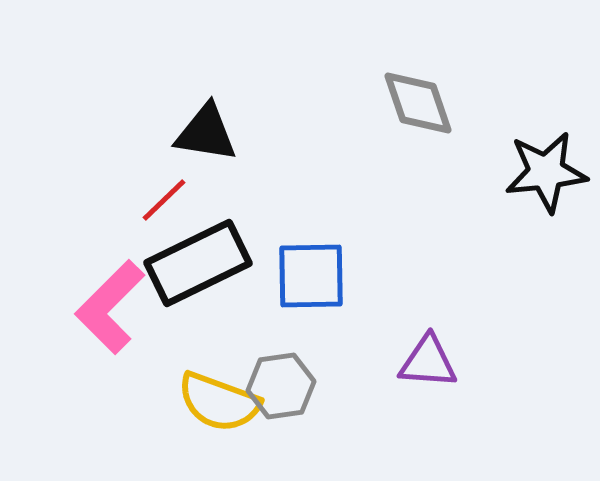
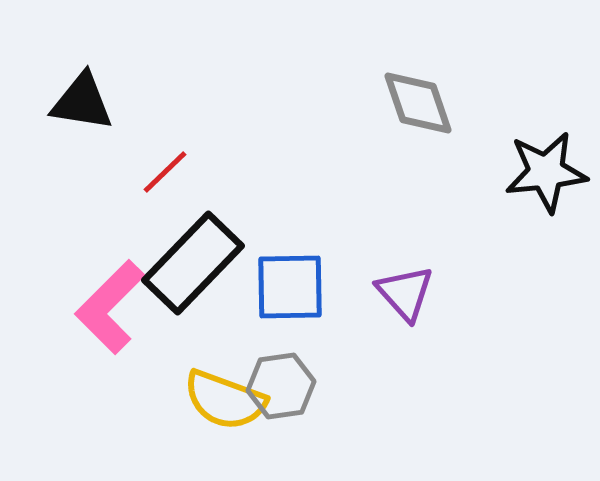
black triangle: moved 124 px left, 31 px up
red line: moved 1 px right, 28 px up
black rectangle: moved 5 px left; rotated 20 degrees counterclockwise
blue square: moved 21 px left, 11 px down
purple triangle: moved 23 px left, 69 px up; rotated 44 degrees clockwise
yellow semicircle: moved 6 px right, 2 px up
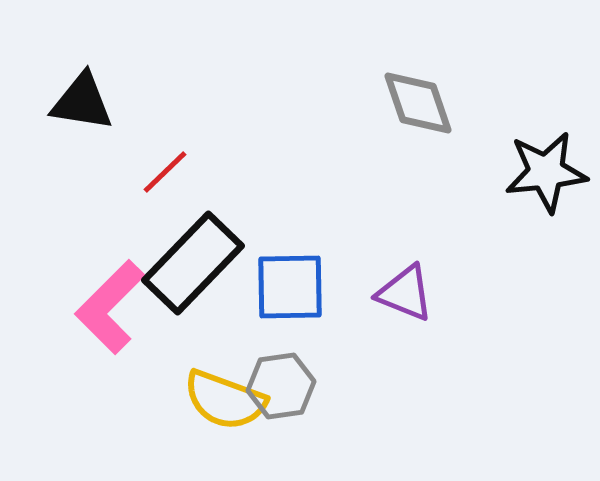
purple triangle: rotated 26 degrees counterclockwise
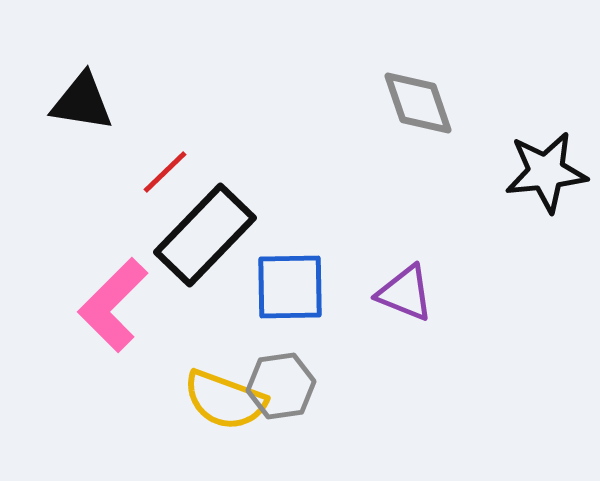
black rectangle: moved 12 px right, 28 px up
pink L-shape: moved 3 px right, 2 px up
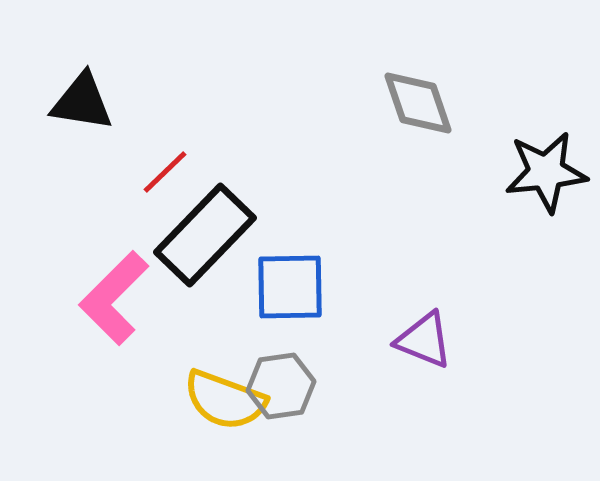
purple triangle: moved 19 px right, 47 px down
pink L-shape: moved 1 px right, 7 px up
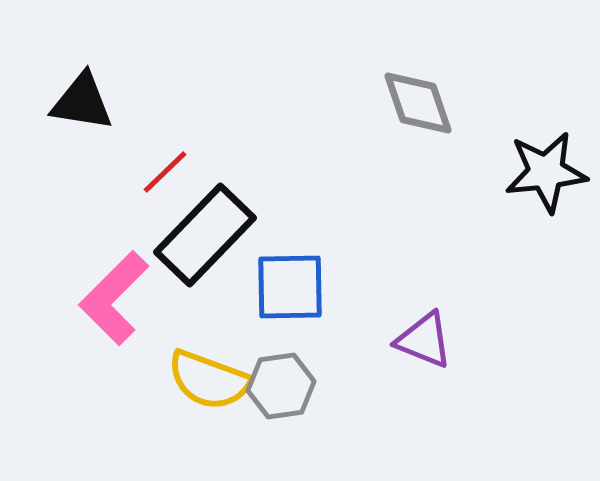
yellow semicircle: moved 16 px left, 20 px up
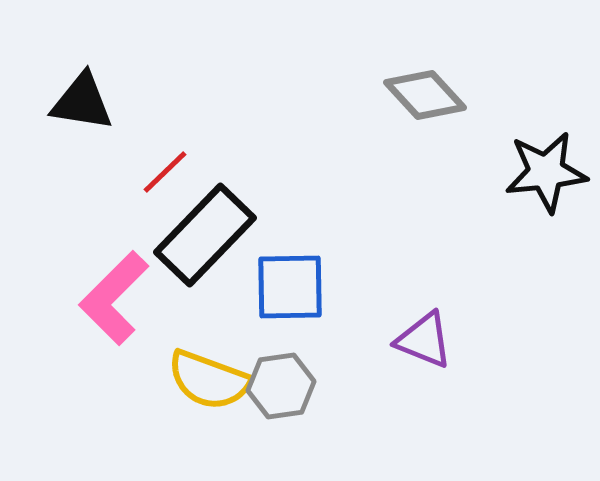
gray diamond: moved 7 px right, 8 px up; rotated 24 degrees counterclockwise
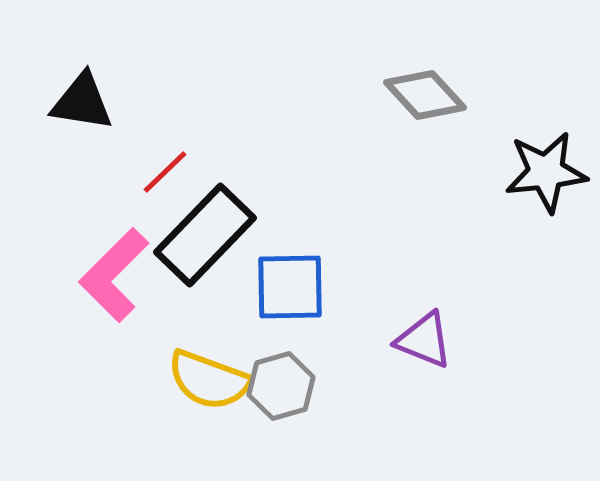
pink L-shape: moved 23 px up
gray hexagon: rotated 8 degrees counterclockwise
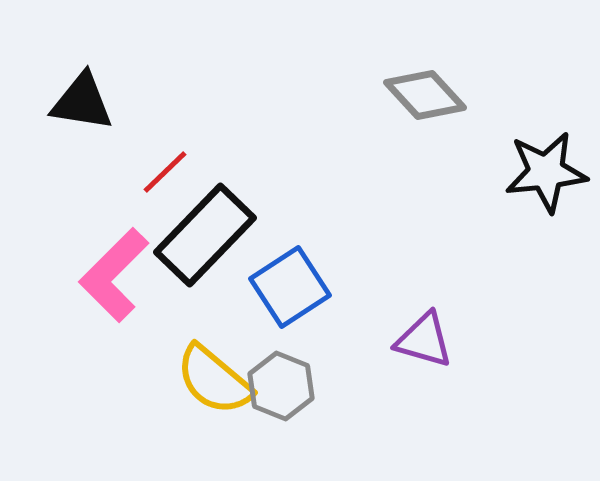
blue square: rotated 32 degrees counterclockwise
purple triangle: rotated 6 degrees counterclockwise
yellow semicircle: moved 5 px right; rotated 20 degrees clockwise
gray hexagon: rotated 22 degrees counterclockwise
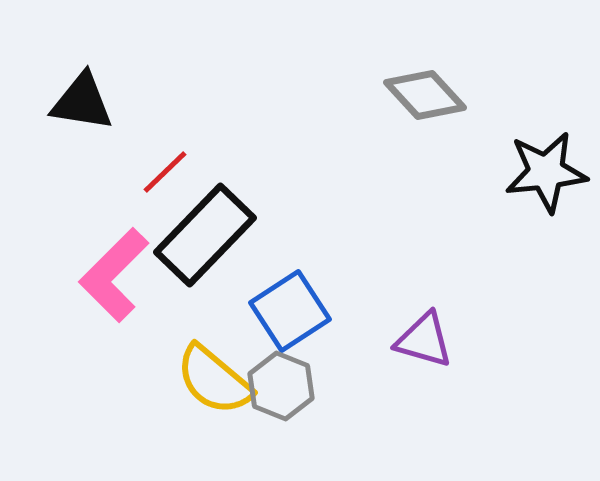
blue square: moved 24 px down
